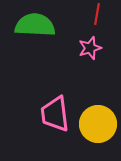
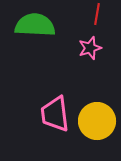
yellow circle: moved 1 px left, 3 px up
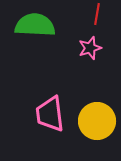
pink trapezoid: moved 5 px left
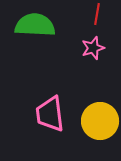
pink star: moved 3 px right
yellow circle: moved 3 px right
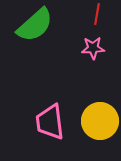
green semicircle: rotated 135 degrees clockwise
pink star: rotated 15 degrees clockwise
pink trapezoid: moved 8 px down
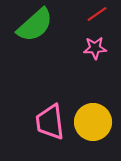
red line: rotated 45 degrees clockwise
pink star: moved 2 px right
yellow circle: moved 7 px left, 1 px down
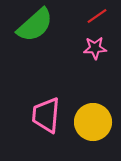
red line: moved 2 px down
pink trapezoid: moved 4 px left, 7 px up; rotated 12 degrees clockwise
